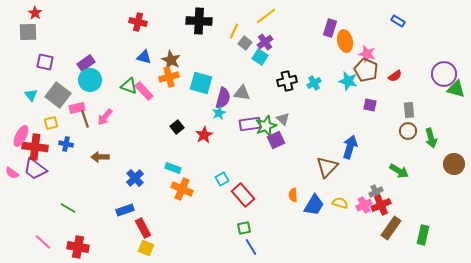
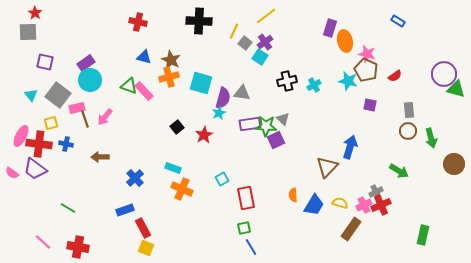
cyan cross at (314, 83): moved 2 px down
green star at (266, 126): rotated 25 degrees clockwise
red cross at (35, 147): moved 4 px right, 3 px up
red rectangle at (243, 195): moved 3 px right, 3 px down; rotated 30 degrees clockwise
brown rectangle at (391, 228): moved 40 px left, 1 px down
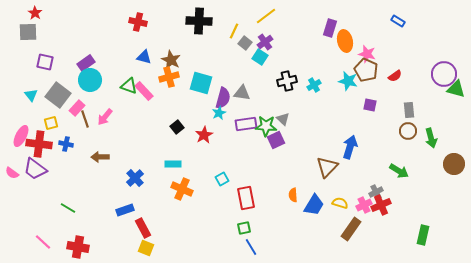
pink rectangle at (77, 108): rotated 35 degrees counterclockwise
purple rectangle at (250, 124): moved 4 px left
cyan rectangle at (173, 168): moved 4 px up; rotated 21 degrees counterclockwise
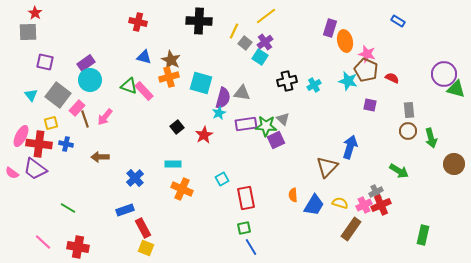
red semicircle at (395, 76): moved 3 px left, 2 px down; rotated 120 degrees counterclockwise
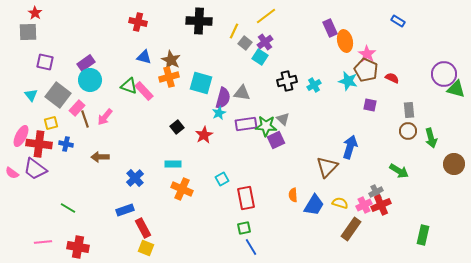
purple rectangle at (330, 28): rotated 42 degrees counterclockwise
pink star at (367, 54): rotated 18 degrees clockwise
pink line at (43, 242): rotated 48 degrees counterclockwise
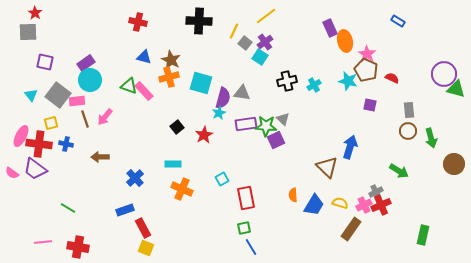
pink rectangle at (77, 108): moved 7 px up; rotated 42 degrees clockwise
brown triangle at (327, 167): rotated 30 degrees counterclockwise
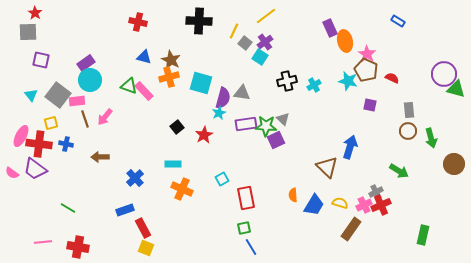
purple square at (45, 62): moved 4 px left, 2 px up
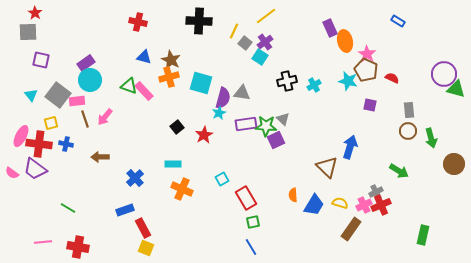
red rectangle at (246, 198): rotated 20 degrees counterclockwise
green square at (244, 228): moved 9 px right, 6 px up
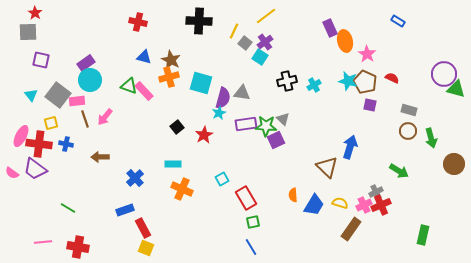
brown pentagon at (366, 70): moved 1 px left, 12 px down
gray rectangle at (409, 110): rotated 70 degrees counterclockwise
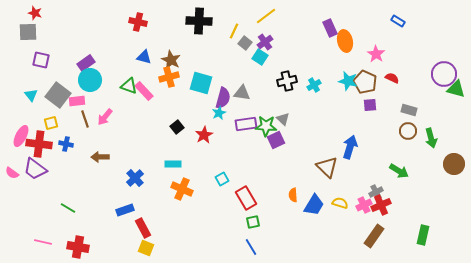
red star at (35, 13): rotated 16 degrees counterclockwise
pink star at (367, 54): moved 9 px right
purple square at (370, 105): rotated 16 degrees counterclockwise
brown rectangle at (351, 229): moved 23 px right, 7 px down
pink line at (43, 242): rotated 18 degrees clockwise
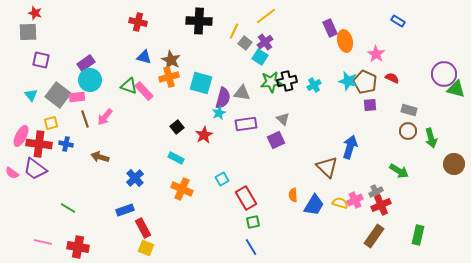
pink rectangle at (77, 101): moved 4 px up
green star at (266, 126): moved 5 px right, 44 px up; rotated 10 degrees counterclockwise
brown arrow at (100, 157): rotated 18 degrees clockwise
cyan rectangle at (173, 164): moved 3 px right, 6 px up; rotated 28 degrees clockwise
pink cross at (364, 205): moved 9 px left, 5 px up
green rectangle at (423, 235): moved 5 px left
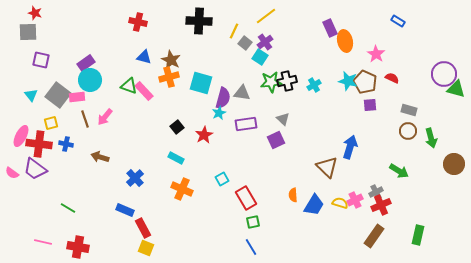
blue rectangle at (125, 210): rotated 42 degrees clockwise
